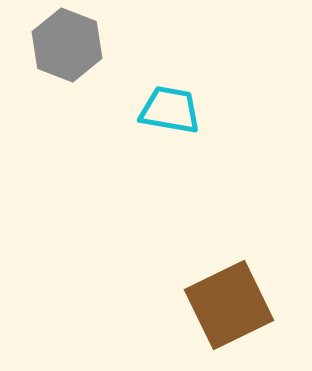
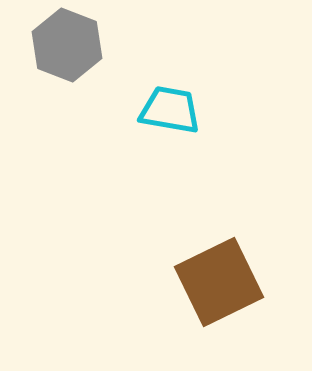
brown square: moved 10 px left, 23 px up
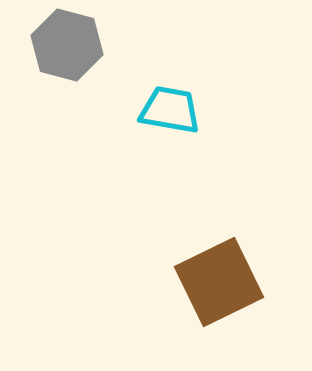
gray hexagon: rotated 6 degrees counterclockwise
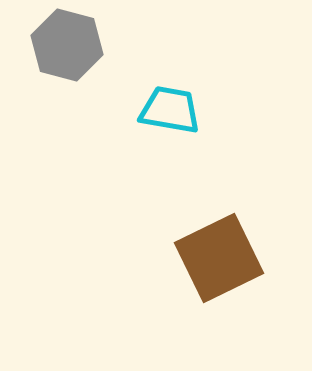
brown square: moved 24 px up
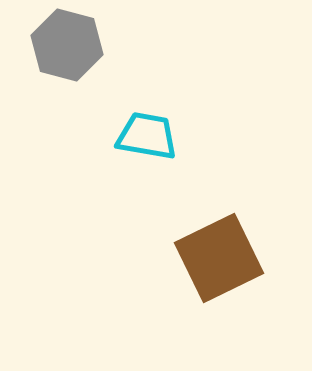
cyan trapezoid: moved 23 px left, 26 px down
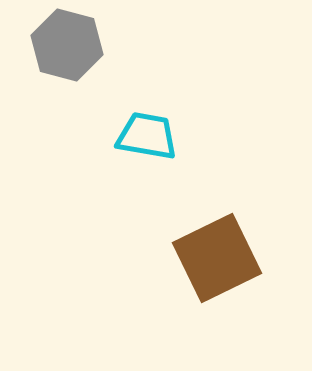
brown square: moved 2 px left
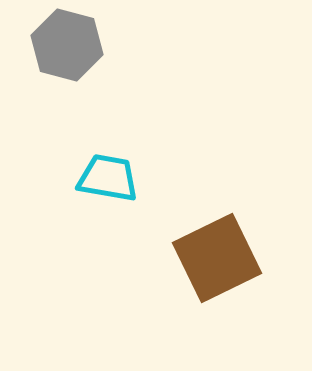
cyan trapezoid: moved 39 px left, 42 px down
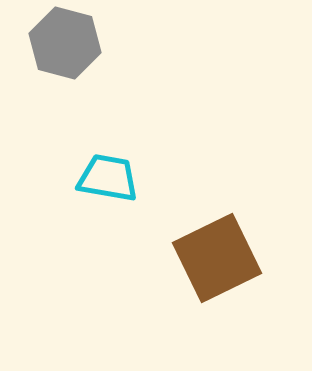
gray hexagon: moved 2 px left, 2 px up
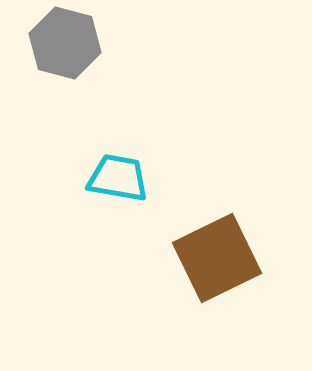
cyan trapezoid: moved 10 px right
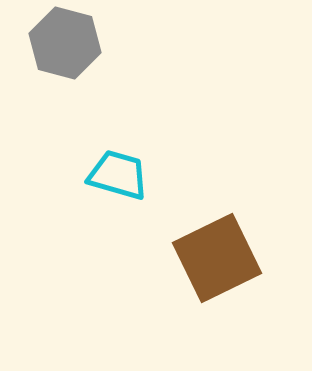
cyan trapezoid: moved 3 px up; rotated 6 degrees clockwise
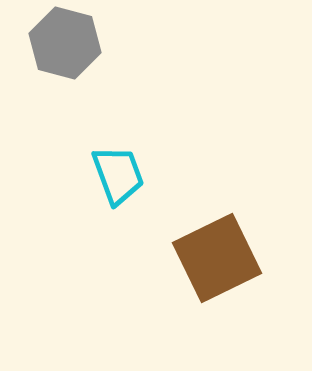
cyan trapezoid: rotated 54 degrees clockwise
